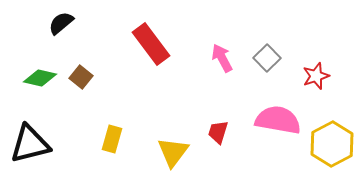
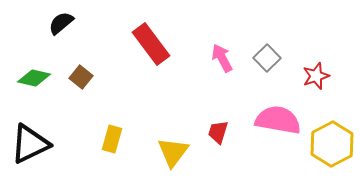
green diamond: moved 6 px left
black triangle: rotated 12 degrees counterclockwise
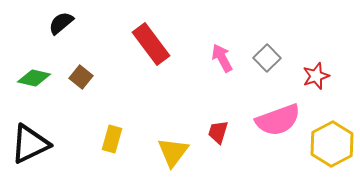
pink semicircle: rotated 150 degrees clockwise
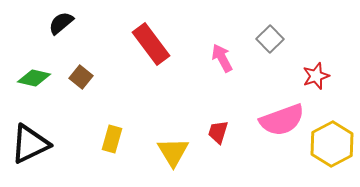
gray square: moved 3 px right, 19 px up
pink semicircle: moved 4 px right
yellow triangle: rotated 8 degrees counterclockwise
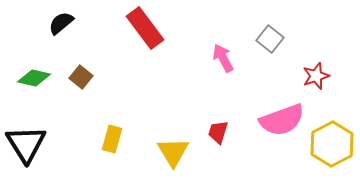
gray square: rotated 8 degrees counterclockwise
red rectangle: moved 6 px left, 16 px up
pink arrow: moved 1 px right
black triangle: moved 4 px left; rotated 36 degrees counterclockwise
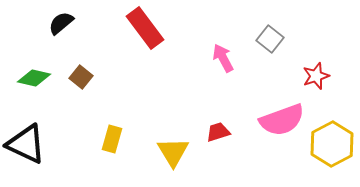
red trapezoid: rotated 55 degrees clockwise
black triangle: rotated 33 degrees counterclockwise
